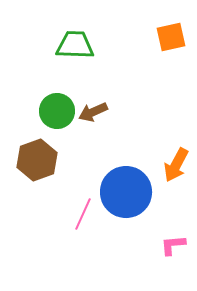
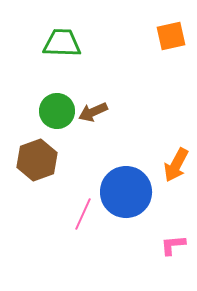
orange square: moved 1 px up
green trapezoid: moved 13 px left, 2 px up
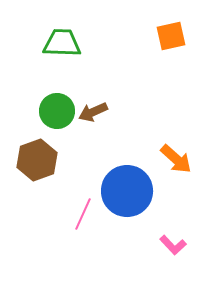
orange arrow: moved 6 px up; rotated 76 degrees counterclockwise
blue circle: moved 1 px right, 1 px up
pink L-shape: rotated 128 degrees counterclockwise
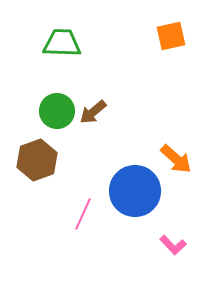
brown arrow: rotated 16 degrees counterclockwise
blue circle: moved 8 px right
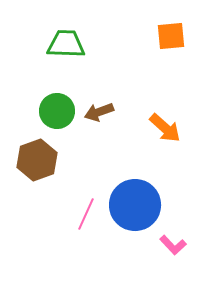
orange square: rotated 8 degrees clockwise
green trapezoid: moved 4 px right, 1 px down
brown arrow: moved 6 px right; rotated 20 degrees clockwise
orange arrow: moved 11 px left, 31 px up
blue circle: moved 14 px down
pink line: moved 3 px right
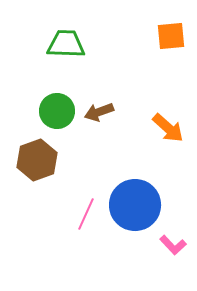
orange arrow: moved 3 px right
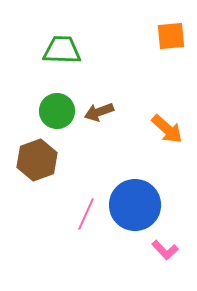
green trapezoid: moved 4 px left, 6 px down
orange arrow: moved 1 px left, 1 px down
pink L-shape: moved 8 px left, 5 px down
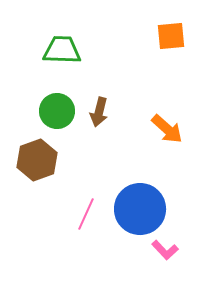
brown arrow: rotated 56 degrees counterclockwise
blue circle: moved 5 px right, 4 px down
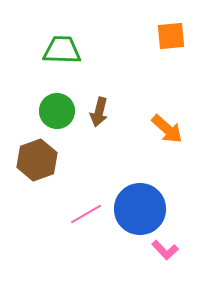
pink line: rotated 36 degrees clockwise
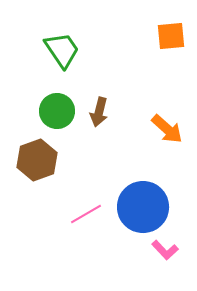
green trapezoid: rotated 54 degrees clockwise
blue circle: moved 3 px right, 2 px up
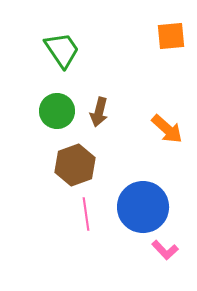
brown hexagon: moved 38 px right, 5 px down
pink line: rotated 68 degrees counterclockwise
